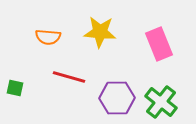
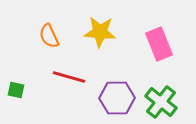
orange semicircle: moved 1 px right, 1 px up; rotated 60 degrees clockwise
green square: moved 1 px right, 2 px down
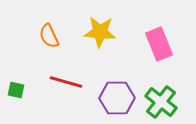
red line: moved 3 px left, 5 px down
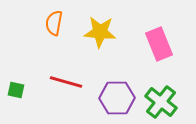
orange semicircle: moved 5 px right, 13 px up; rotated 35 degrees clockwise
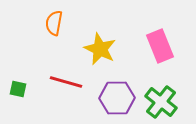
yellow star: moved 17 px down; rotated 20 degrees clockwise
pink rectangle: moved 1 px right, 2 px down
green square: moved 2 px right, 1 px up
